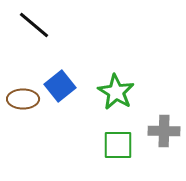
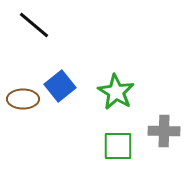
green square: moved 1 px down
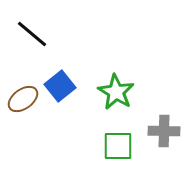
black line: moved 2 px left, 9 px down
brown ellipse: rotated 36 degrees counterclockwise
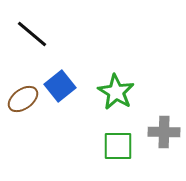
gray cross: moved 1 px down
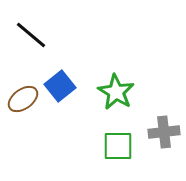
black line: moved 1 px left, 1 px down
gray cross: rotated 8 degrees counterclockwise
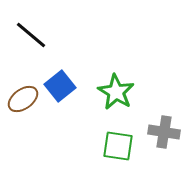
gray cross: rotated 16 degrees clockwise
green square: rotated 8 degrees clockwise
